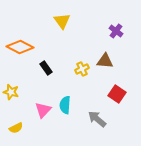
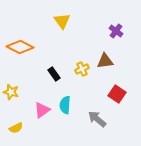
brown triangle: rotated 12 degrees counterclockwise
black rectangle: moved 8 px right, 6 px down
pink triangle: moved 1 px left; rotated 12 degrees clockwise
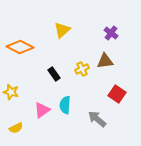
yellow triangle: moved 9 px down; rotated 24 degrees clockwise
purple cross: moved 5 px left, 2 px down
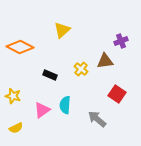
purple cross: moved 10 px right, 8 px down; rotated 32 degrees clockwise
yellow cross: moved 1 px left; rotated 24 degrees counterclockwise
black rectangle: moved 4 px left, 1 px down; rotated 32 degrees counterclockwise
yellow star: moved 2 px right, 4 px down
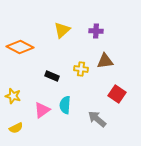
purple cross: moved 25 px left, 10 px up; rotated 24 degrees clockwise
yellow cross: rotated 32 degrees counterclockwise
black rectangle: moved 2 px right, 1 px down
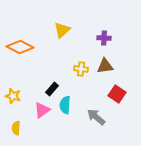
purple cross: moved 8 px right, 7 px down
brown triangle: moved 5 px down
black rectangle: moved 13 px down; rotated 72 degrees counterclockwise
gray arrow: moved 1 px left, 2 px up
yellow semicircle: rotated 120 degrees clockwise
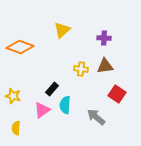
orange diamond: rotated 8 degrees counterclockwise
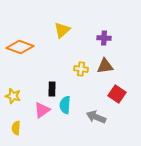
black rectangle: rotated 40 degrees counterclockwise
gray arrow: rotated 18 degrees counterclockwise
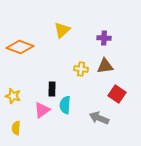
gray arrow: moved 3 px right, 1 px down
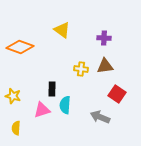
yellow triangle: rotated 42 degrees counterclockwise
pink triangle: rotated 18 degrees clockwise
gray arrow: moved 1 px right, 1 px up
